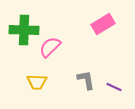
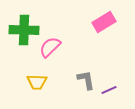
pink rectangle: moved 1 px right, 2 px up
purple line: moved 5 px left, 3 px down; rotated 49 degrees counterclockwise
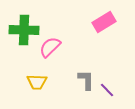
gray L-shape: rotated 10 degrees clockwise
purple line: moved 2 px left; rotated 70 degrees clockwise
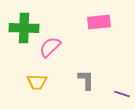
pink rectangle: moved 5 px left; rotated 25 degrees clockwise
green cross: moved 2 px up
purple line: moved 15 px right, 4 px down; rotated 28 degrees counterclockwise
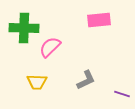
pink rectangle: moved 2 px up
gray L-shape: rotated 65 degrees clockwise
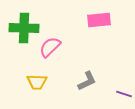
gray L-shape: moved 1 px right, 1 px down
purple line: moved 2 px right
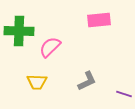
green cross: moved 5 px left, 3 px down
